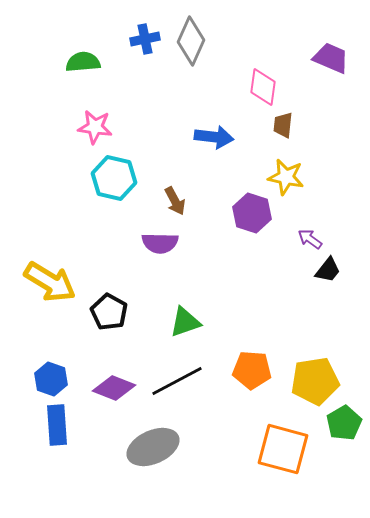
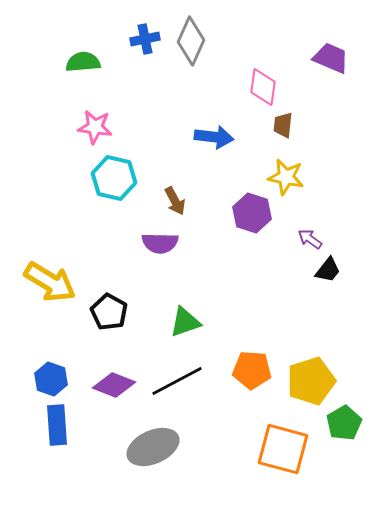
yellow pentagon: moved 4 px left; rotated 9 degrees counterclockwise
purple diamond: moved 3 px up
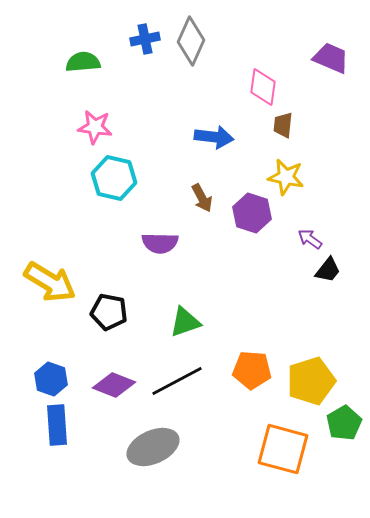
brown arrow: moved 27 px right, 3 px up
black pentagon: rotated 18 degrees counterclockwise
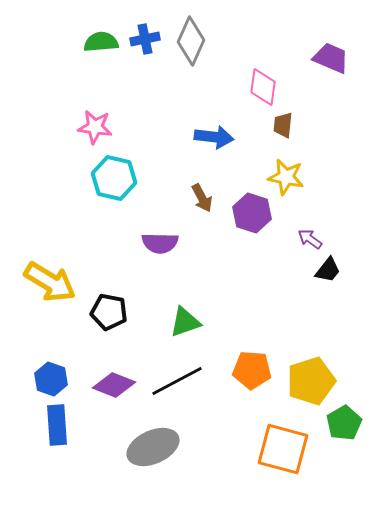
green semicircle: moved 18 px right, 20 px up
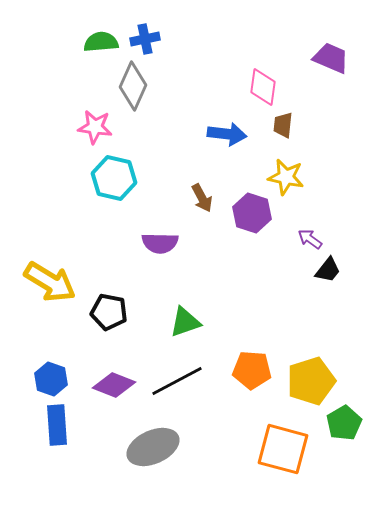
gray diamond: moved 58 px left, 45 px down
blue arrow: moved 13 px right, 3 px up
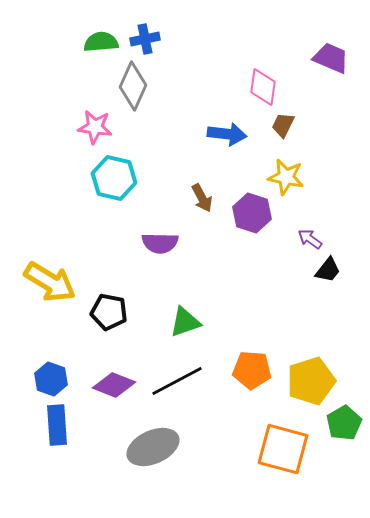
brown trapezoid: rotated 20 degrees clockwise
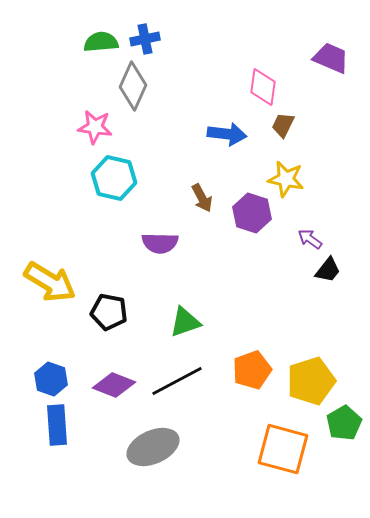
yellow star: moved 2 px down
orange pentagon: rotated 24 degrees counterclockwise
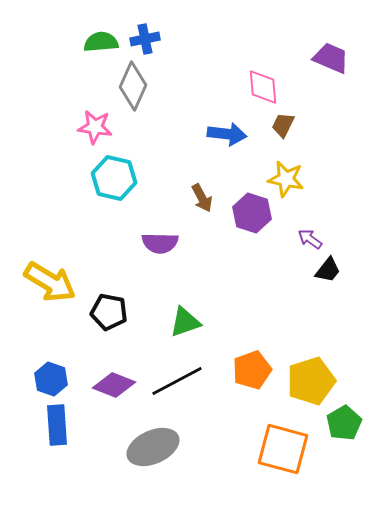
pink diamond: rotated 12 degrees counterclockwise
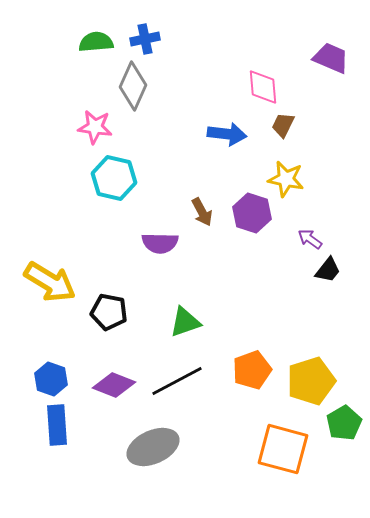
green semicircle: moved 5 px left
brown arrow: moved 14 px down
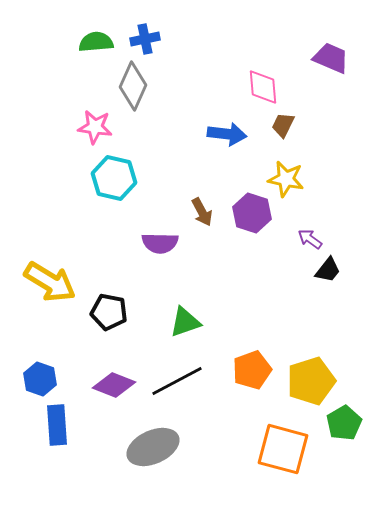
blue hexagon: moved 11 px left
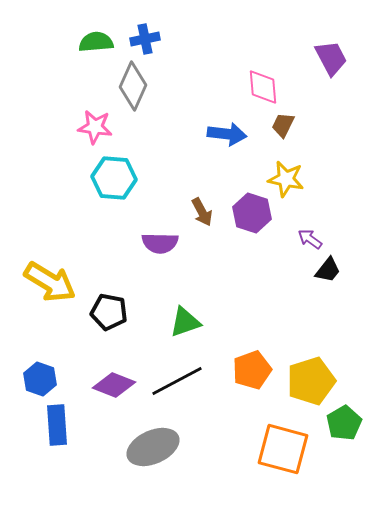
purple trapezoid: rotated 39 degrees clockwise
cyan hexagon: rotated 9 degrees counterclockwise
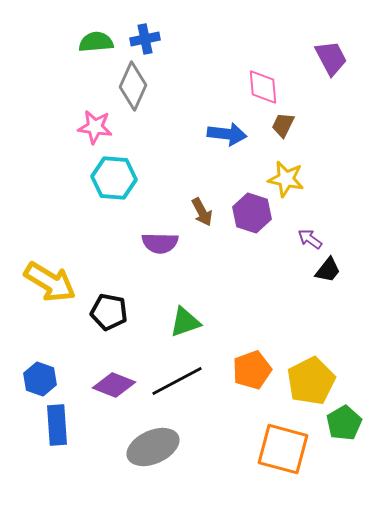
yellow pentagon: rotated 9 degrees counterclockwise
